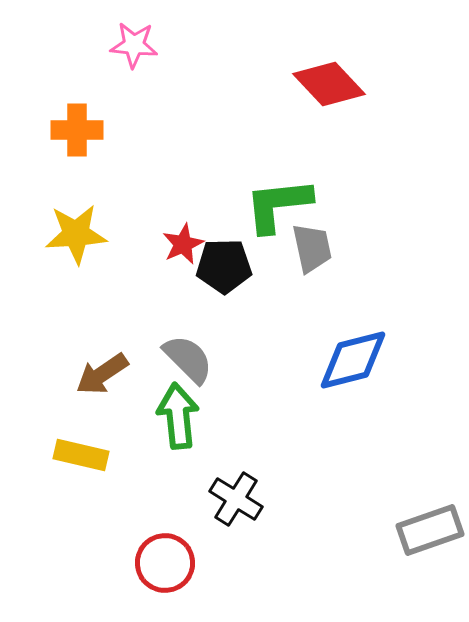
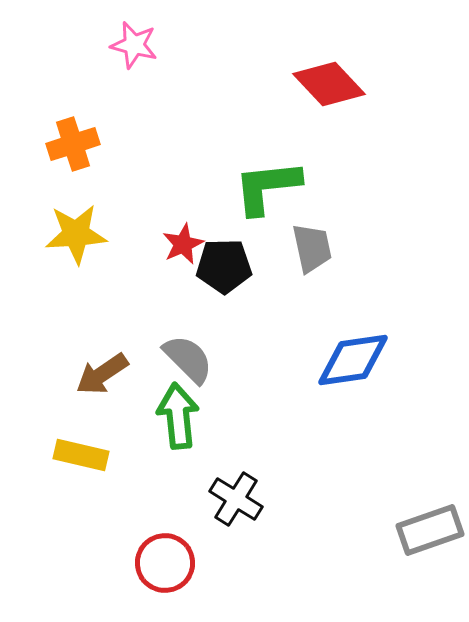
pink star: rotated 9 degrees clockwise
orange cross: moved 4 px left, 14 px down; rotated 18 degrees counterclockwise
green L-shape: moved 11 px left, 18 px up
blue diamond: rotated 6 degrees clockwise
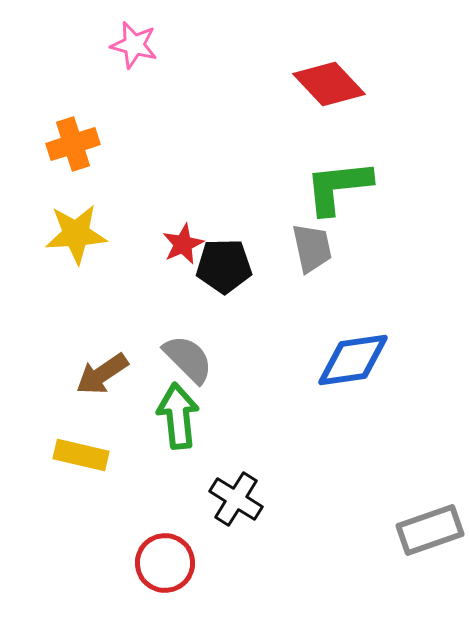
green L-shape: moved 71 px right
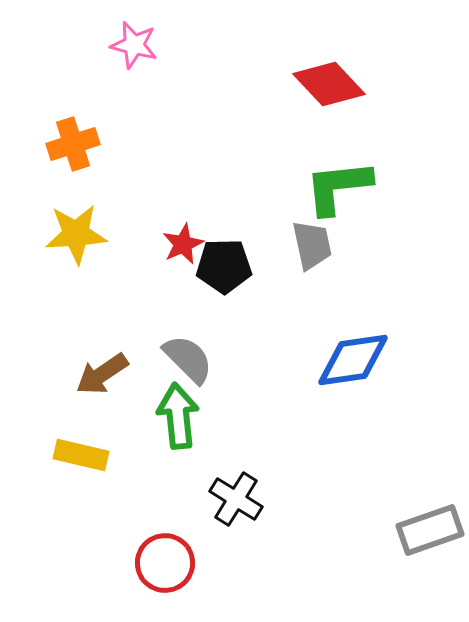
gray trapezoid: moved 3 px up
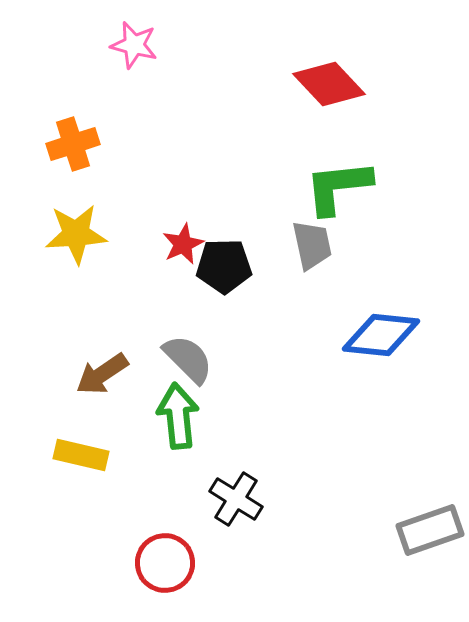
blue diamond: moved 28 px right, 25 px up; rotated 14 degrees clockwise
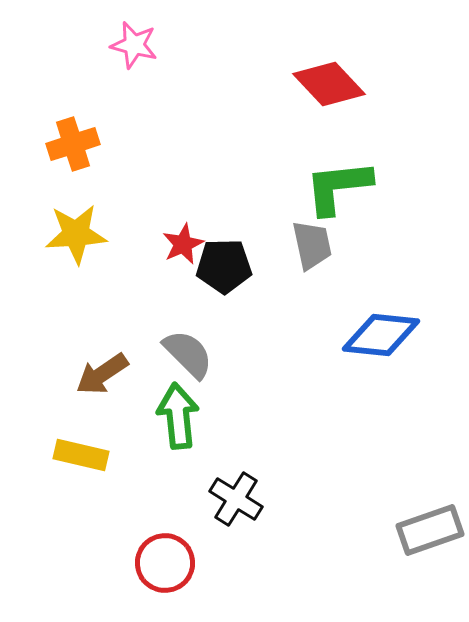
gray semicircle: moved 5 px up
